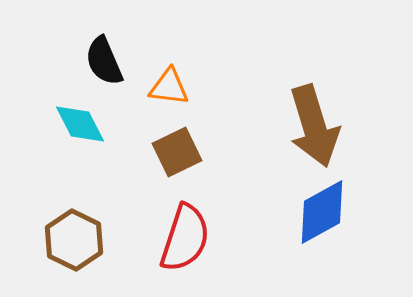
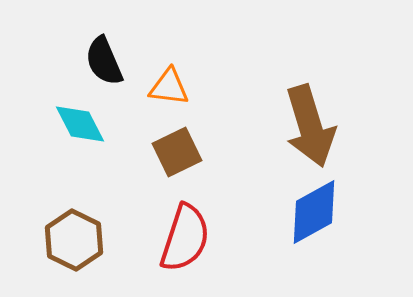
brown arrow: moved 4 px left
blue diamond: moved 8 px left
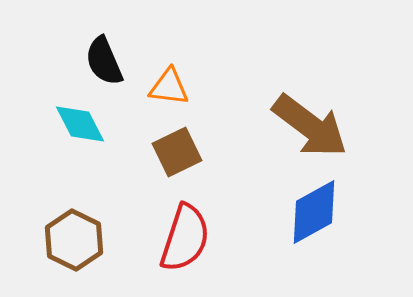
brown arrow: rotated 36 degrees counterclockwise
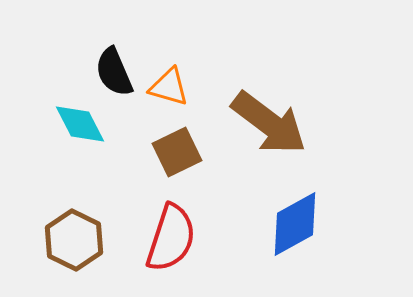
black semicircle: moved 10 px right, 11 px down
orange triangle: rotated 9 degrees clockwise
brown arrow: moved 41 px left, 3 px up
blue diamond: moved 19 px left, 12 px down
red semicircle: moved 14 px left
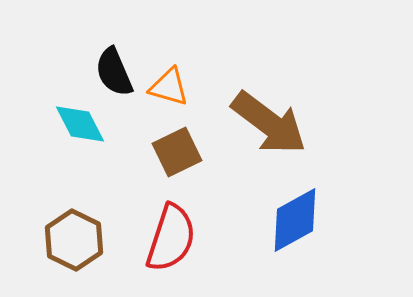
blue diamond: moved 4 px up
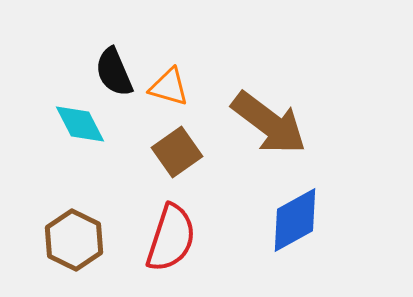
brown square: rotated 9 degrees counterclockwise
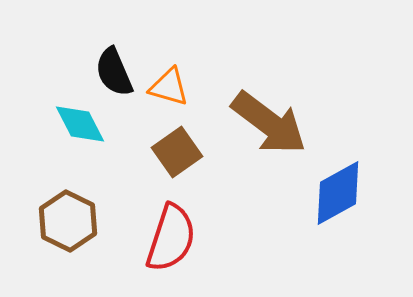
blue diamond: moved 43 px right, 27 px up
brown hexagon: moved 6 px left, 19 px up
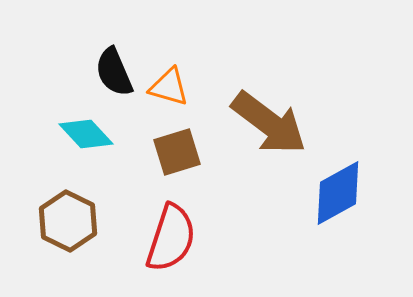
cyan diamond: moved 6 px right, 10 px down; rotated 16 degrees counterclockwise
brown square: rotated 18 degrees clockwise
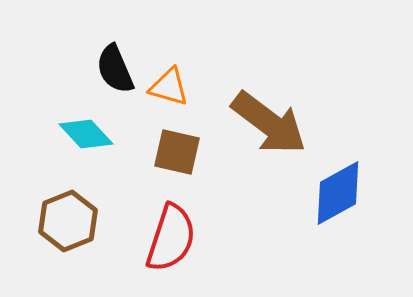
black semicircle: moved 1 px right, 3 px up
brown square: rotated 30 degrees clockwise
brown hexagon: rotated 12 degrees clockwise
